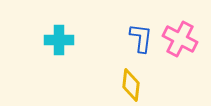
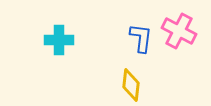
pink cross: moved 1 px left, 8 px up
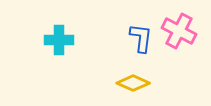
yellow diamond: moved 2 px right, 2 px up; rotated 72 degrees counterclockwise
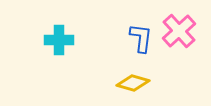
pink cross: rotated 20 degrees clockwise
yellow diamond: rotated 8 degrees counterclockwise
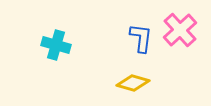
pink cross: moved 1 px right, 1 px up
cyan cross: moved 3 px left, 5 px down; rotated 16 degrees clockwise
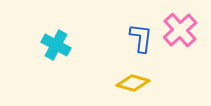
cyan cross: rotated 12 degrees clockwise
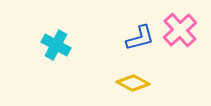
blue L-shape: moved 1 px left; rotated 68 degrees clockwise
yellow diamond: rotated 12 degrees clockwise
